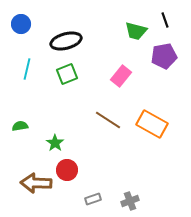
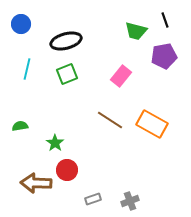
brown line: moved 2 px right
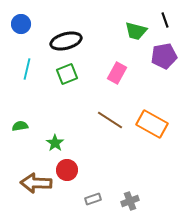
pink rectangle: moved 4 px left, 3 px up; rotated 10 degrees counterclockwise
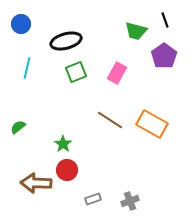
purple pentagon: rotated 25 degrees counterclockwise
cyan line: moved 1 px up
green square: moved 9 px right, 2 px up
green semicircle: moved 2 px left, 1 px down; rotated 28 degrees counterclockwise
green star: moved 8 px right, 1 px down
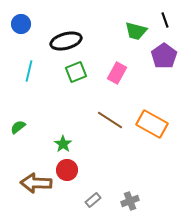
cyan line: moved 2 px right, 3 px down
gray rectangle: moved 1 px down; rotated 21 degrees counterclockwise
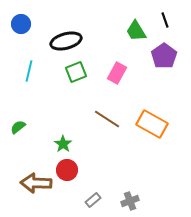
green trapezoid: rotated 45 degrees clockwise
brown line: moved 3 px left, 1 px up
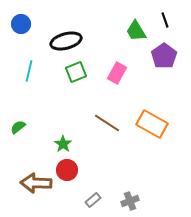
brown line: moved 4 px down
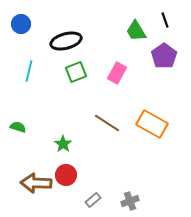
green semicircle: rotated 56 degrees clockwise
red circle: moved 1 px left, 5 px down
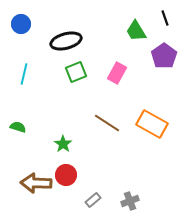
black line: moved 2 px up
cyan line: moved 5 px left, 3 px down
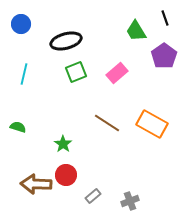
pink rectangle: rotated 20 degrees clockwise
brown arrow: moved 1 px down
gray rectangle: moved 4 px up
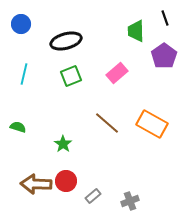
green trapezoid: rotated 30 degrees clockwise
green square: moved 5 px left, 4 px down
brown line: rotated 8 degrees clockwise
red circle: moved 6 px down
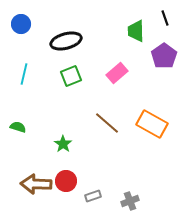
gray rectangle: rotated 21 degrees clockwise
